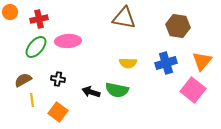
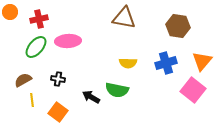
black arrow: moved 5 px down; rotated 12 degrees clockwise
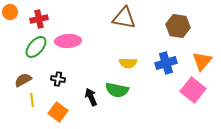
black arrow: rotated 36 degrees clockwise
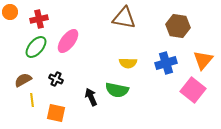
pink ellipse: rotated 50 degrees counterclockwise
orange triangle: moved 1 px right, 1 px up
black cross: moved 2 px left; rotated 16 degrees clockwise
orange square: moved 2 px left, 1 px down; rotated 24 degrees counterclockwise
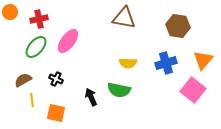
green semicircle: moved 2 px right
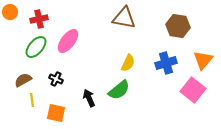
yellow semicircle: rotated 66 degrees counterclockwise
green semicircle: rotated 50 degrees counterclockwise
black arrow: moved 2 px left, 1 px down
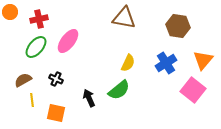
blue cross: rotated 15 degrees counterclockwise
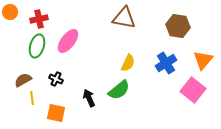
green ellipse: moved 1 px right, 1 px up; rotated 25 degrees counterclockwise
yellow line: moved 2 px up
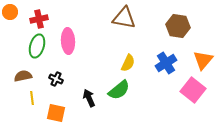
pink ellipse: rotated 40 degrees counterclockwise
brown semicircle: moved 4 px up; rotated 18 degrees clockwise
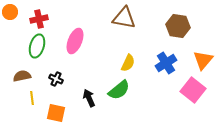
pink ellipse: moved 7 px right; rotated 25 degrees clockwise
brown semicircle: moved 1 px left
